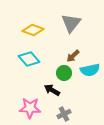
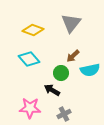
green circle: moved 3 px left
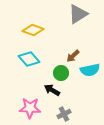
gray triangle: moved 7 px right, 9 px up; rotated 20 degrees clockwise
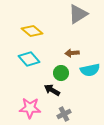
yellow diamond: moved 1 px left, 1 px down; rotated 20 degrees clockwise
brown arrow: moved 1 px left, 3 px up; rotated 40 degrees clockwise
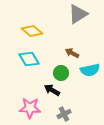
brown arrow: rotated 32 degrees clockwise
cyan diamond: rotated 10 degrees clockwise
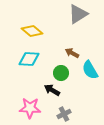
cyan diamond: rotated 55 degrees counterclockwise
cyan semicircle: rotated 72 degrees clockwise
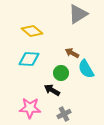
cyan semicircle: moved 4 px left, 1 px up
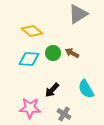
cyan semicircle: moved 20 px down
green circle: moved 8 px left, 20 px up
black arrow: rotated 77 degrees counterclockwise
gray cross: rotated 32 degrees counterclockwise
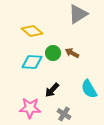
cyan diamond: moved 3 px right, 3 px down
cyan semicircle: moved 3 px right
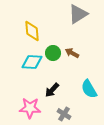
yellow diamond: rotated 45 degrees clockwise
